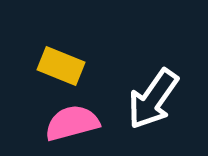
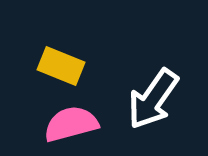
pink semicircle: moved 1 px left, 1 px down
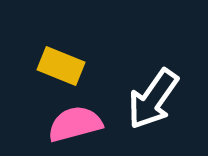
pink semicircle: moved 4 px right
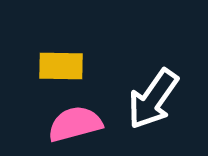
yellow rectangle: rotated 21 degrees counterclockwise
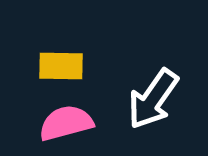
pink semicircle: moved 9 px left, 1 px up
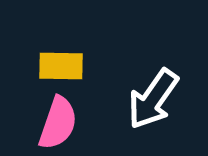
pink semicircle: moved 8 px left; rotated 124 degrees clockwise
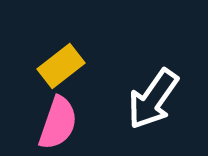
yellow rectangle: rotated 39 degrees counterclockwise
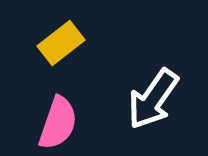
yellow rectangle: moved 23 px up
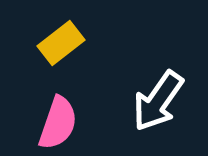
white arrow: moved 5 px right, 2 px down
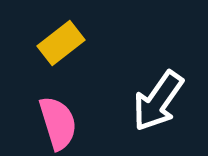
pink semicircle: rotated 36 degrees counterclockwise
